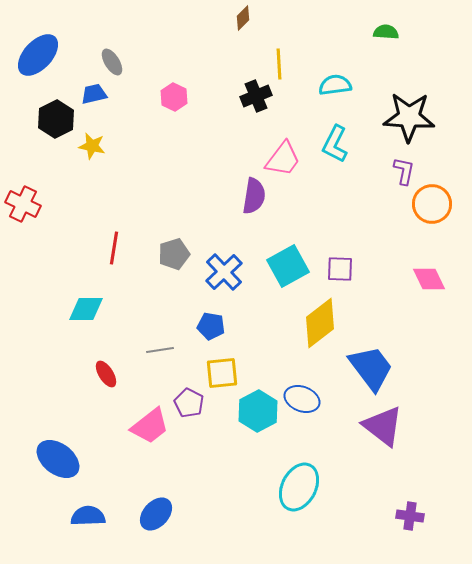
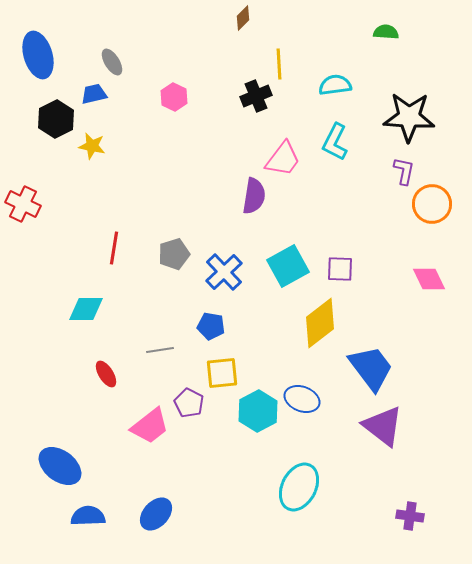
blue ellipse at (38, 55): rotated 60 degrees counterclockwise
cyan L-shape at (335, 144): moved 2 px up
blue ellipse at (58, 459): moved 2 px right, 7 px down
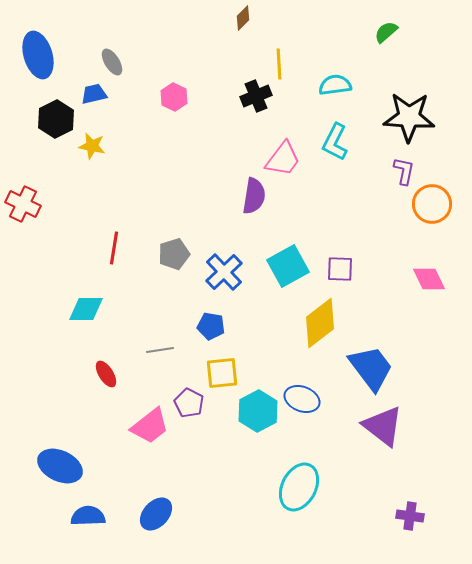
green semicircle at (386, 32): rotated 45 degrees counterclockwise
blue ellipse at (60, 466): rotated 12 degrees counterclockwise
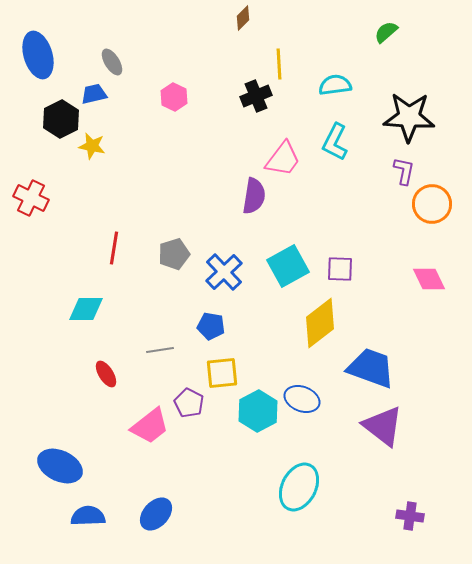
black hexagon at (56, 119): moved 5 px right
red cross at (23, 204): moved 8 px right, 6 px up
blue trapezoid at (371, 368): rotated 33 degrees counterclockwise
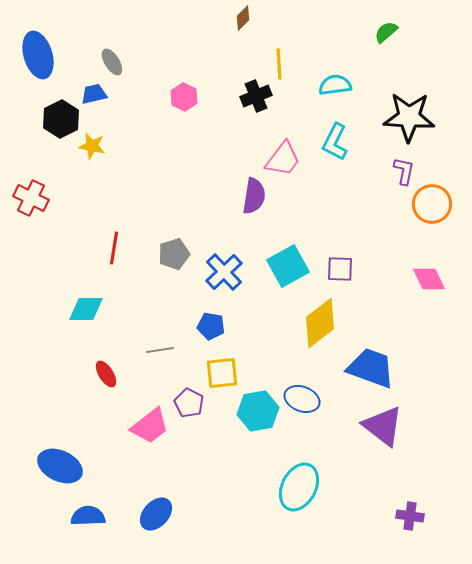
pink hexagon at (174, 97): moved 10 px right
cyan hexagon at (258, 411): rotated 18 degrees clockwise
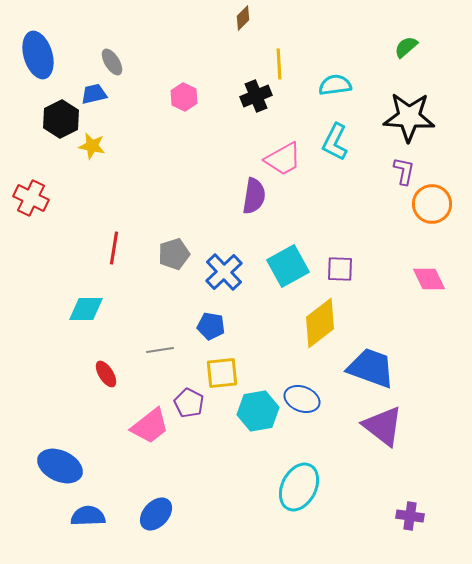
green semicircle at (386, 32): moved 20 px right, 15 px down
pink trapezoid at (283, 159): rotated 24 degrees clockwise
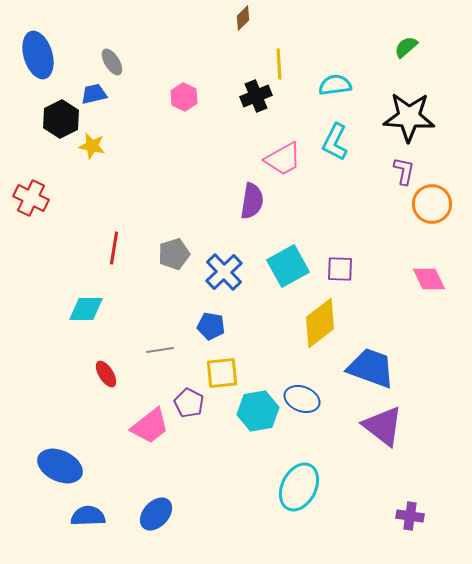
purple semicircle at (254, 196): moved 2 px left, 5 px down
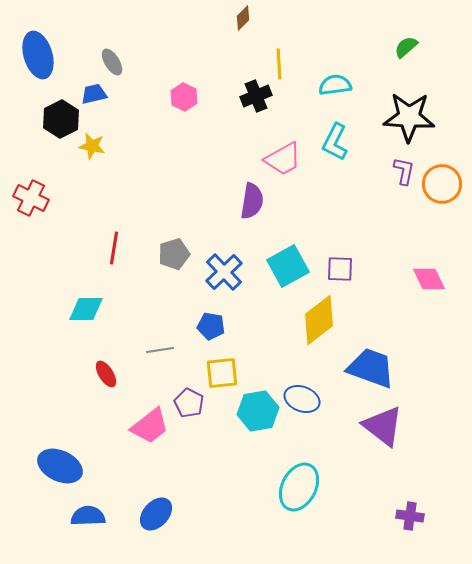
orange circle at (432, 204): moved 10 px right, 20 px up
yellow diamond at (320, 323): moved 1 px left, 3 px up
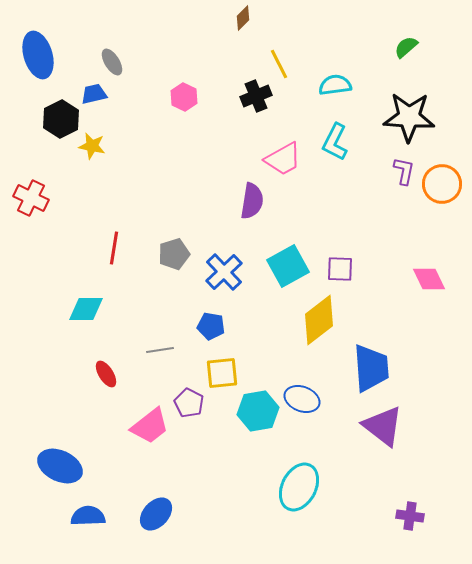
yellow line at (279, 64): rotated 24 degrees counterclockwise
blue trapezoid at (371, 368): rotated 66 degrees clockwise
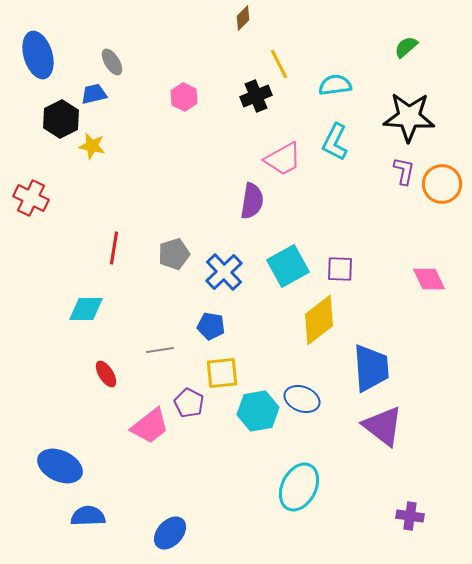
blue ellipse at (156, 514): moved 14 px right, 19 px down
